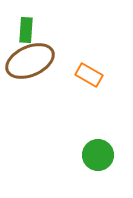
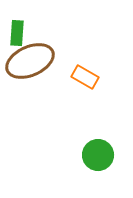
green rectangle: moved 9 px left, 3 px down
orange rectangle: moved 4 px left, 2 px down
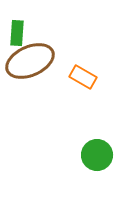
orange rectangle: moved 2 px left
green circle: moved 1 px left
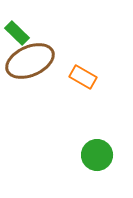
green rectangle: rotated 50 degrees counterclockwise
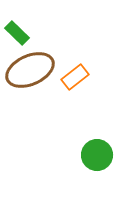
brown ellipse: moved 9 px down
orange rectangle: moved 8 px left; rotated 68 degrees counterclockwise
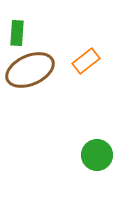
green rectangle: rotated 50 degrees clockwise
orange rectangle: moved 11 px right, 16 px up
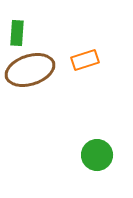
orange rectangle: moved 1 px left, 1 px up; rotated 20 degrees clockwise
brown ellipse: rotated 6 degrees clockwise
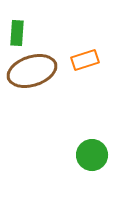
brown ellipse: moved 2 px right, 1 px down
green circle: moved 5 px left
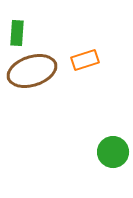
green circle: moved 21 px right, 3 px up
